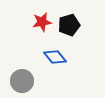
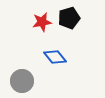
black pentagon: moved 7 px up
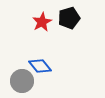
red star: rotated 18 degrees counterclockwise
blue diamond: moved 15 px left, 9 px down
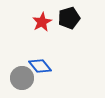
gray circle: moved 3 px up
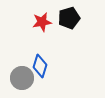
red star: rotated 18 degrees clockwise
blue diamond: rotated 55 degrees clockwise
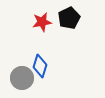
black pentagon: rotated 10 degrees counterclockwise
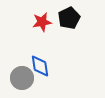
blue diamond: rotated 25 degrees counterclockwise
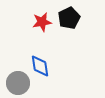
gray circle: moved 4 px left, 5 px down
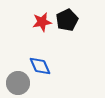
black pentagon: moved 2 px left, 2 px down
blue diamond: rotated 15 degrees counterclockwise
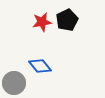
blue diamond: rotated 15 degrees counterclockwise
gray circle: moved 4 px left
